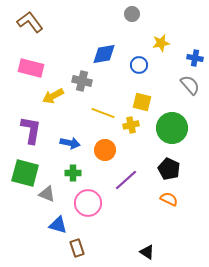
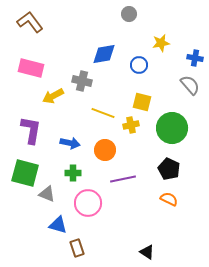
gray circle: moved 3 px left
purple line: moved 3 px left, 1 px up; rotated 30 degrees clockwise
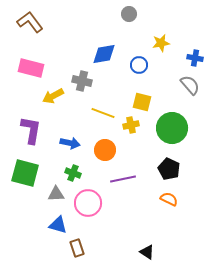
green cross: rotated 21 degrees clockwise
gray triangle: moved 9 px right; rotated 24 degrees counterclockwise
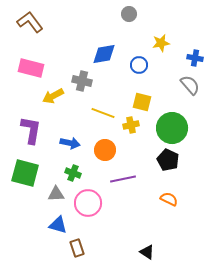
black pentagon: moved 1 px left, 9 px up
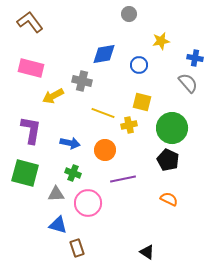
yellow star: moved 2 px up
gray semicircle: moved 2 px left, 2 px up
yellow cross: moved 2 px left
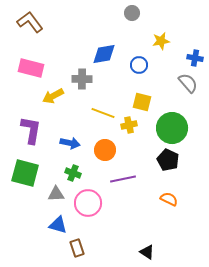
gray circle: moved 3 px right, 1 px up
gray cross: moved 2 px up; rotated 12 degrees counterclockwise
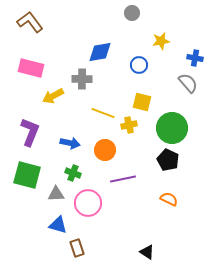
blue diamond: moved 4 px left, 2 px up
purple L-shape: moved 1 px left, 2 px down; rotated 12 degrees clockwise
green square: moved 2 px right, 2 px down
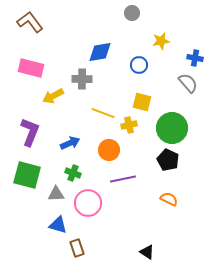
blue arrow: rotated 36 degrees counterclockwise
orange circle: moved 4 px right
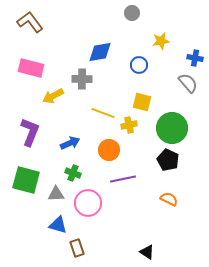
green square: moved 1 px left, 5 px down
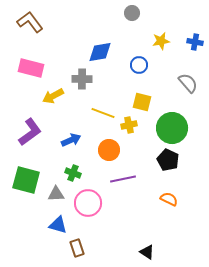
blue cross: moved 16 px up
purple L-shape: rotated 32 degrees clockwise
blue arrow: moved 1 px right, 3 px up
